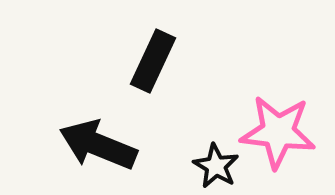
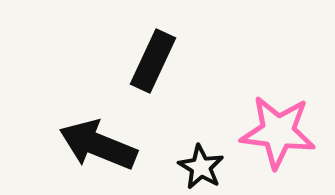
black star: moved 15 px left, 1 px down
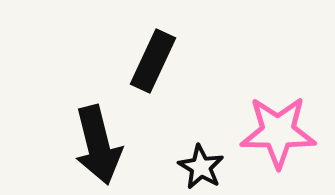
pink star: rotated 6 degrees counterclockwise
black arrow: rotated 126 degrees counterclockwise
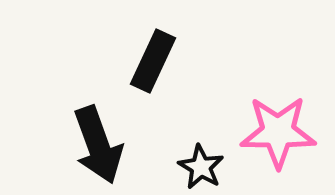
black arrow: rotated 6 degrees counterclockwise
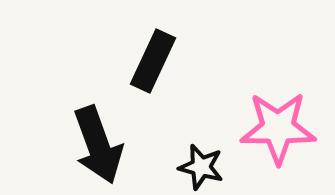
pink star: moved 4 px up
black star: rotated 15 degrees counterclockwise
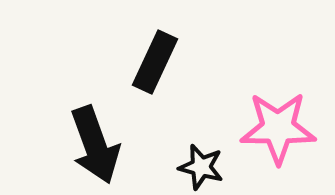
black rectangle: moved 2 px right, 1 px down
black arrow: moved 3 px left
